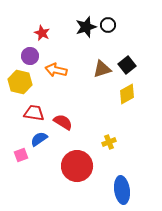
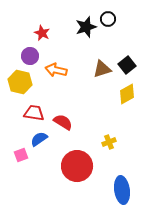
black circle: moved 6 px up
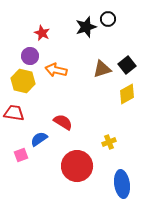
yellow hexagon: moved 3 px right, 1 px up
red trapezoid: moved 20 px left
blue ellipse: moved 6 px up
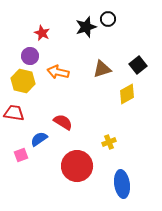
black square: moved 11 px right
orange arrow: moved 2 px right, 2 px down
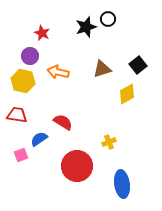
red trapezoid: moved 3 px right, 2 px down
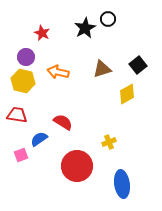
black star: moved 1 px left, 1 px down; rotated 10 degrees counterclockwise
purple circle: moved 4 px left, 1 px down
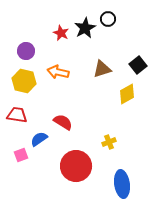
red star: moved 19 px right
purple circle: moved 6 px up
yellow hexagon: moved 1 px right
red circle: moved 1 px left
